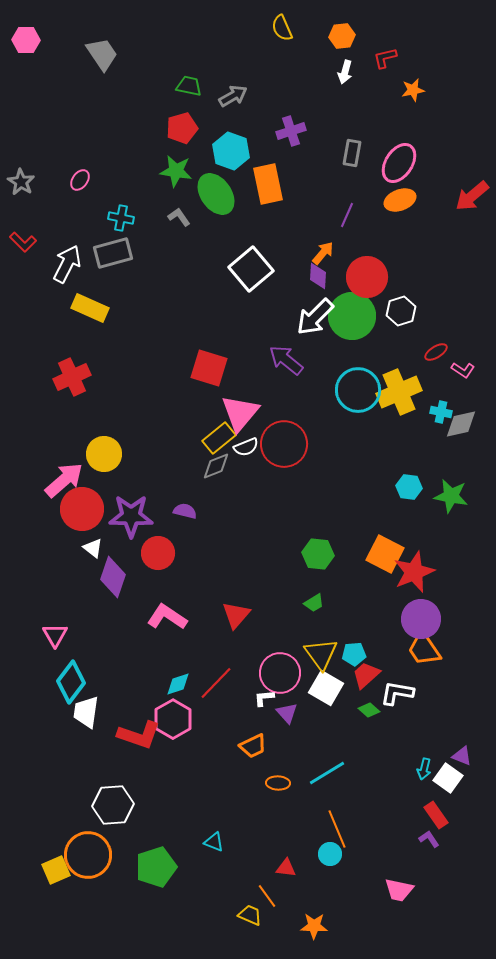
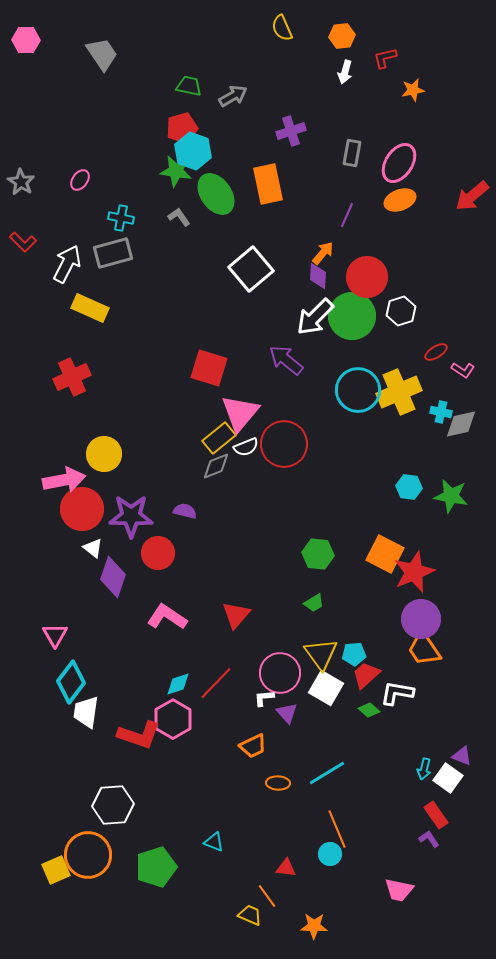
cyan hexagon at (231, 151): moved 38 px left
pink arrow at (64, 480): rotated 30 degrees clockwise
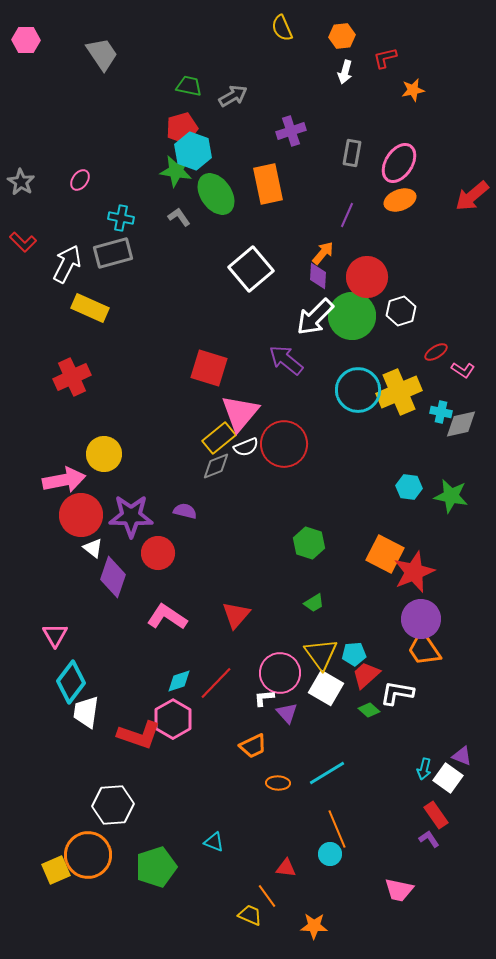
red circle at (82, 509): moved 1 px left, 6 px down
green hexagon at (318, 554): moved 9 px left, 11 px up; rotated 12 degrees clockwise
cyan diamond at (178, 684): moved 1 px right, 3 px up
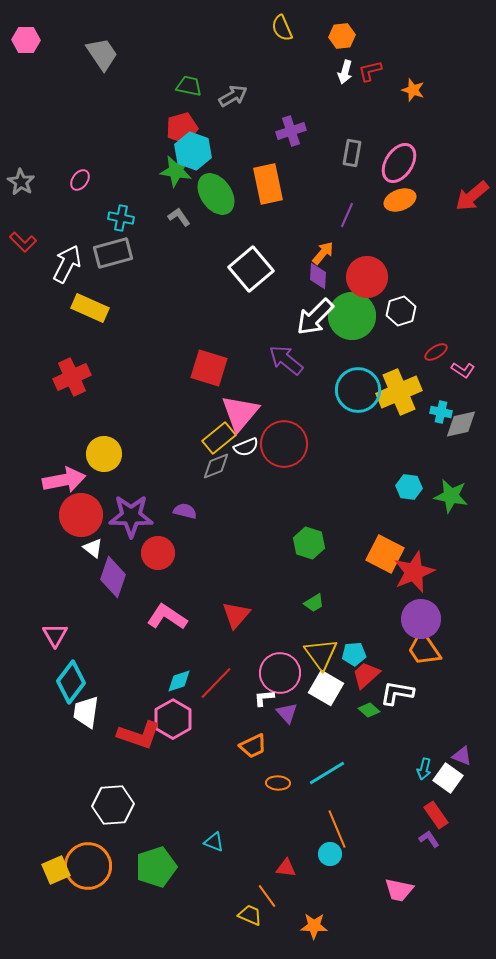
red L-shape at (385, 58): moved 15 px left, 13 px down
orange star at (413, 90): rotated 30 degrees clockwise
orange circle at (88, 855): moved 11 px down
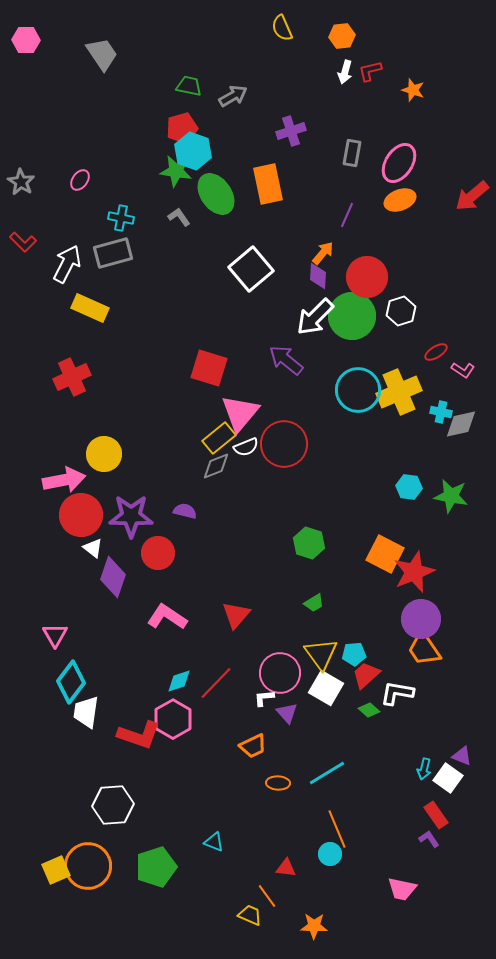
pink trapezoid at (399, 890): moved 3 px right, 1 px up
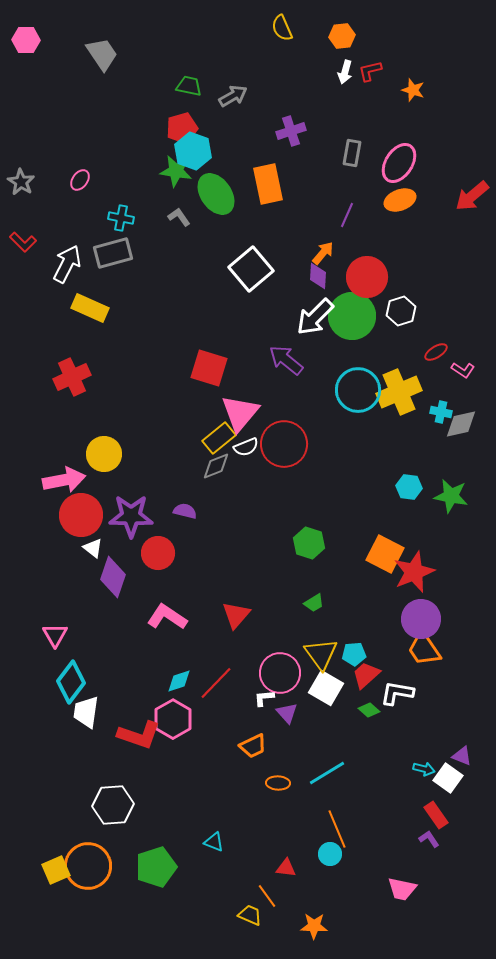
cyan arrow at (424, 769): rotated 90 degrees counterclockwise
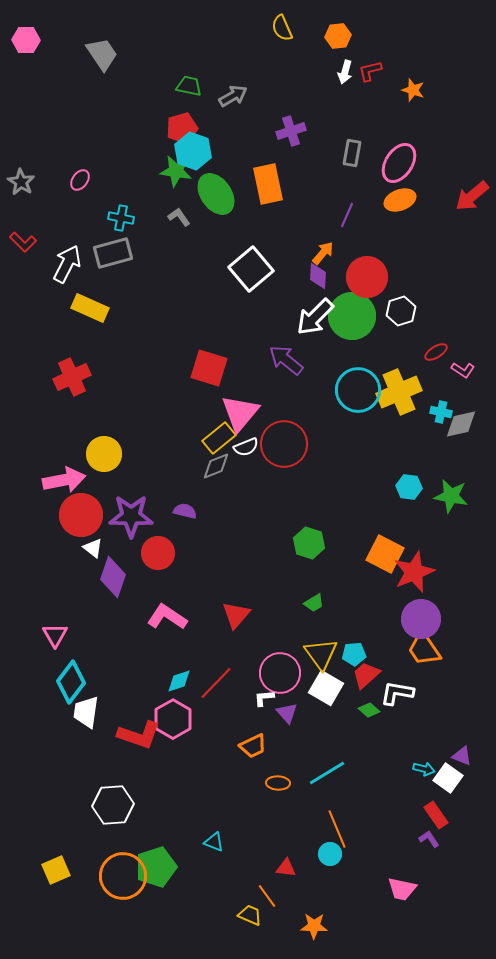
orange hexagon at (342, 36): moved 4 px left
orange circle at (88, 866): moved 35 px right, 10 px down
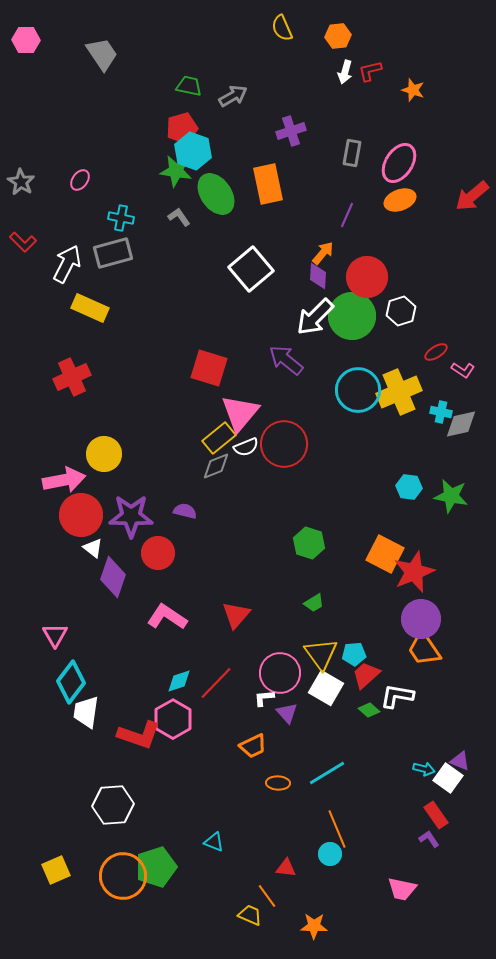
white L-shape at (397, 693): moved 3 px down
purple triangle at (462, 756): moved 2 px left, 5 px down
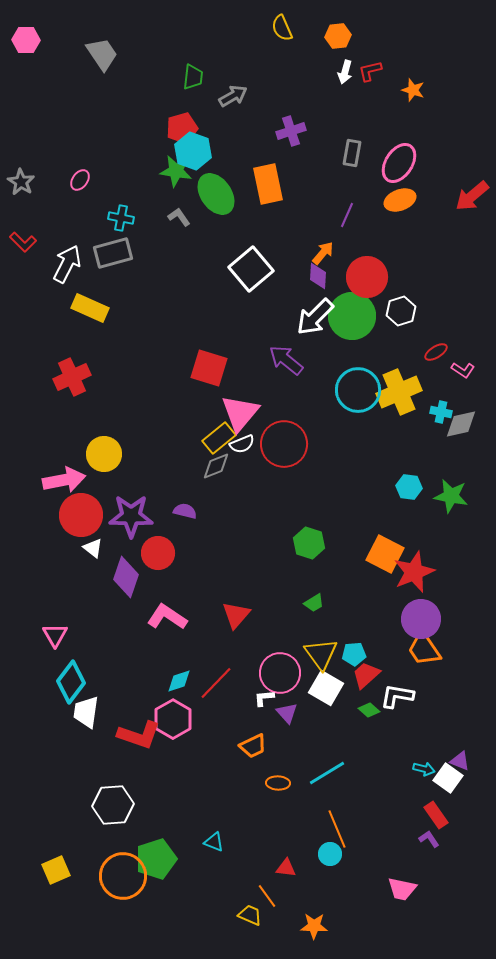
green trapezoid at (189, 86): moved 4 px right, 9 px up; rotated 84 degrees clockwise
white semicircle at (246, 447): moved 4 px left, 3 px up
purple diamond at (113, 577): moved 13 px right
green pentagon at (156, 867): moved 8 px up
